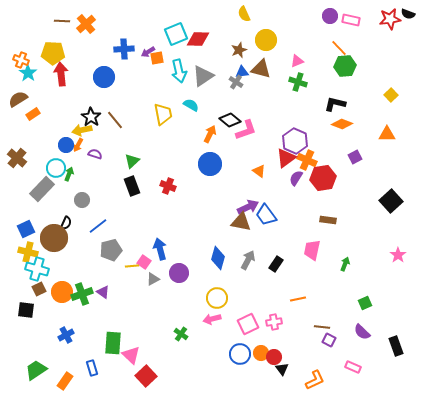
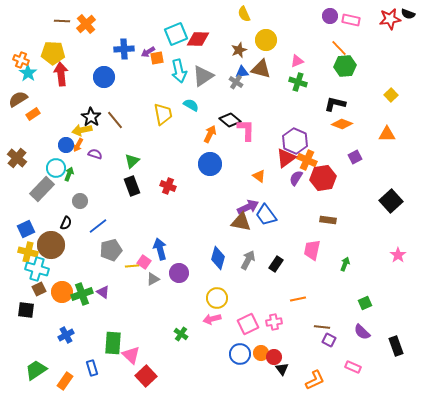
pink L-shape at (246, 130): rotated 70 degrees counterclockwise
orange triangle at (259, 171): moved 5 px down
gray circle at (82, 200): moved 2 px left, 1 px down
brown circle at (54, 238): moved 3 px left, 7 px down
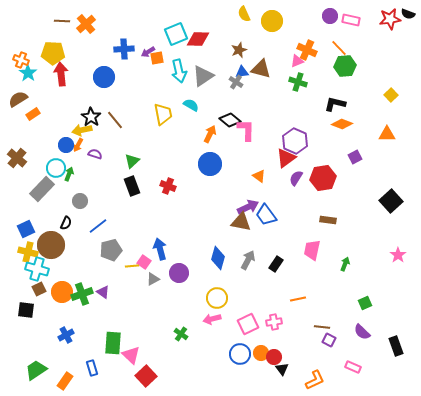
yellow circle at (266, 40): moved 6 px right, 19 px up
orange cross at (307, 160): moved 110 px up
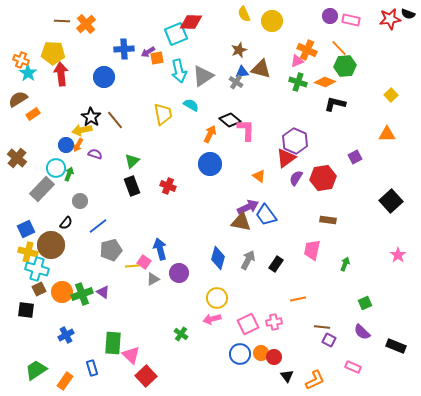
red diamond at (198, 39): moved 7 px left, 17 px up
orange diamond at (342, 124): moved 17 px left, 42 px up
black semicircle at (66, 223): rotated 16 degrees clockwise
black rectangle at (396, 346): rotated 48 degrees counterclockwise
black triangle at (282, 369): moved 5 px right, 7 px down
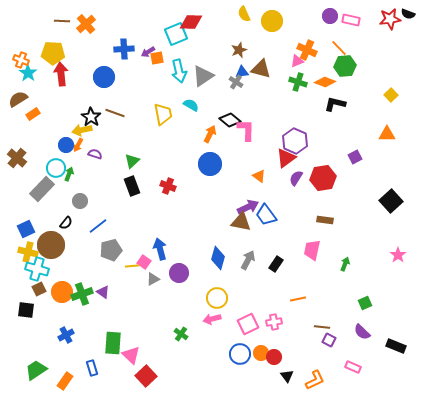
brown line at (115, 120): moved 7 px up; rotated 30 degrees counterclockwise
brown rectangle at (328, 220): moved 3 px left
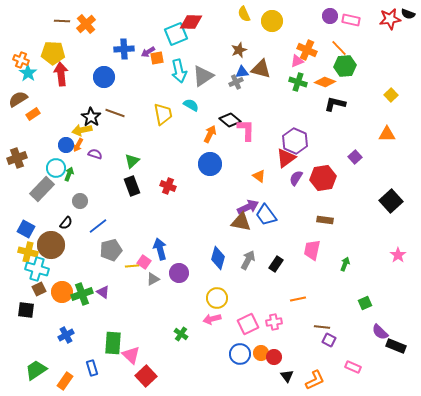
gray cross at (236, 82): rotated 32 degrees clockwise
purple square at (355, 157): rotated 16 degrees counterclockwise
brown cross at (17, 158): rotated 30 degrees clockwise
blue square at (26, 229): rotated 36 degrees counterclockwise
purple semicircle at (362, 332): moved 18 px right
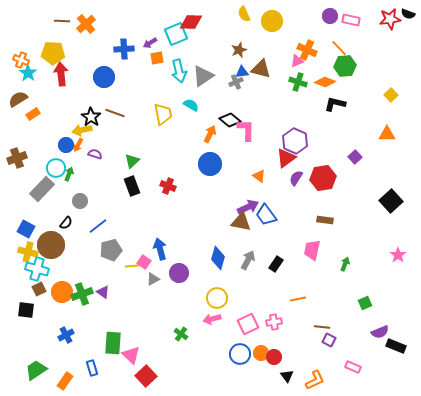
purple arrow at (148, 52): moved 2 px right, 9 px up
purple semicircle at (380, 332): rotated 66 degrees counterclockwise
